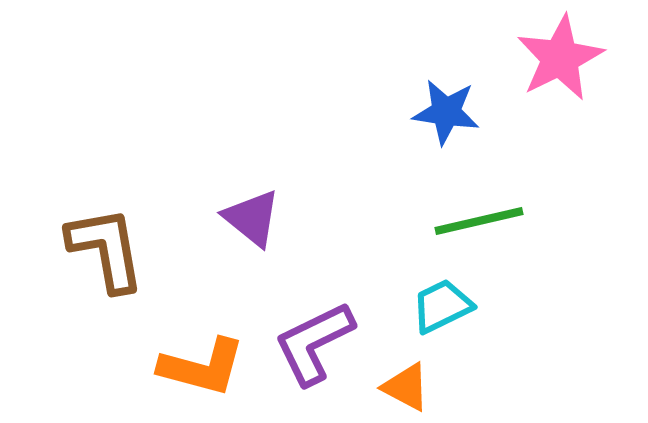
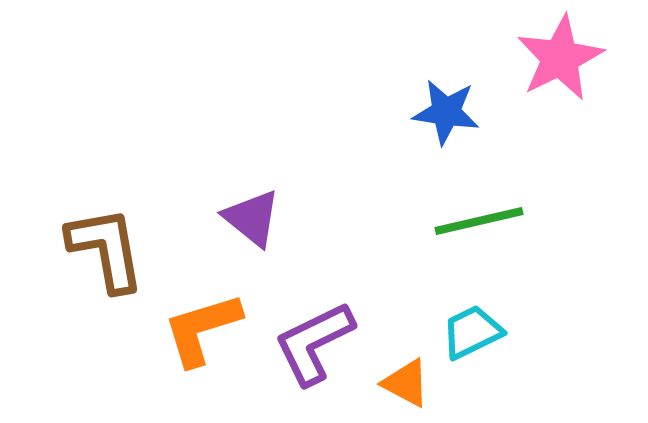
cyan trapezoid: moved 30 px right, 26 px down
orange L-shape: moved 38 px up; rotated 148 degrees clockwise
orange triangle: moved 4 px up
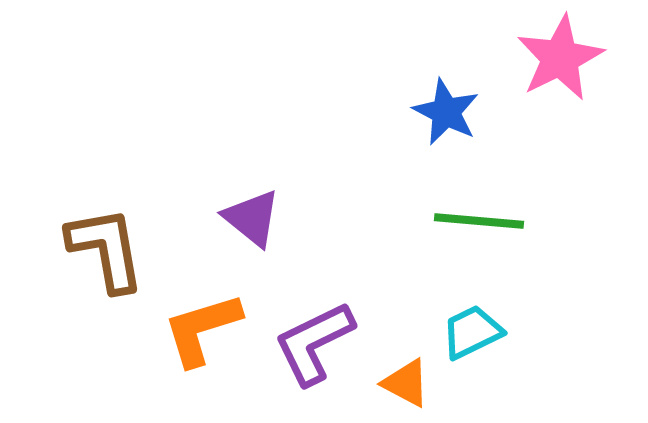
blue star: rotated 18 degrees clockwise
green line: rotated 18 degrees clockwise
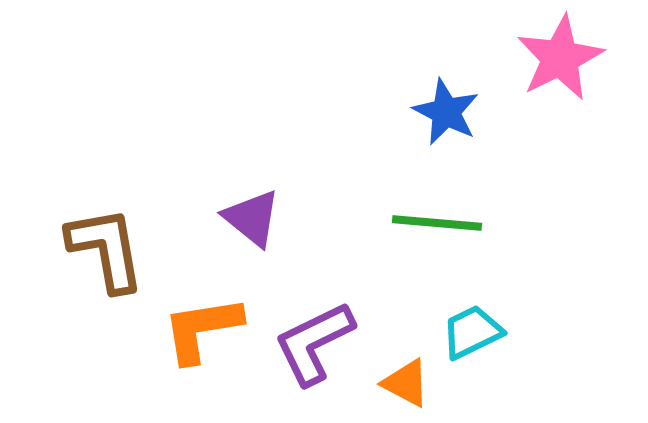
green line: moved 42 px left, 2 px down
orange L-shape: rotated 8 degrees clockwise
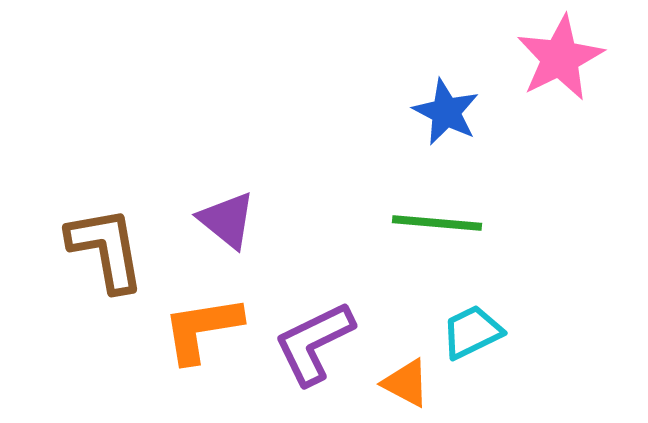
purple triangle: moved 25 px left, 2 px down
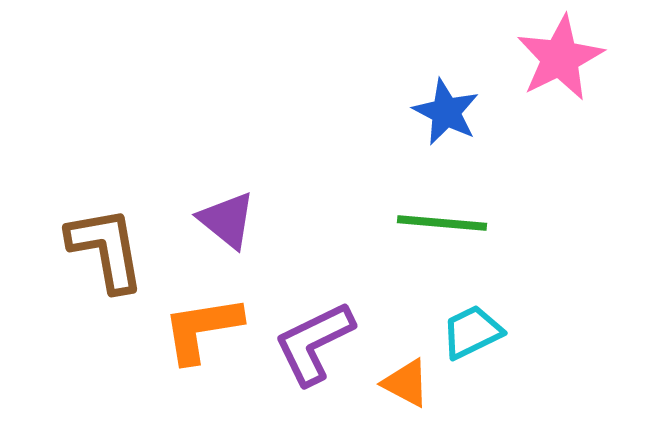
green line: moved 5 px right
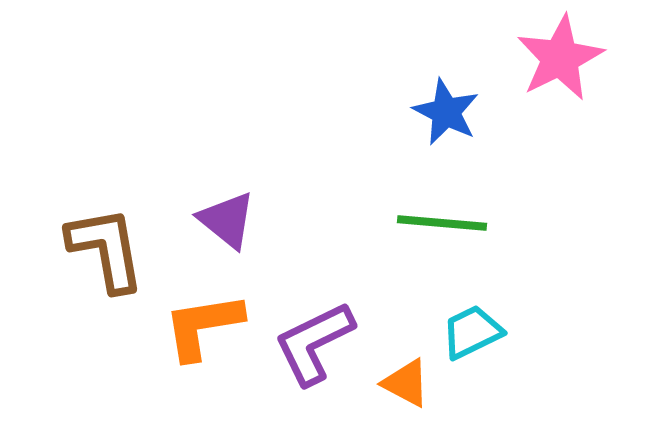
orange L-shape: moved 1 px right, 3 px up
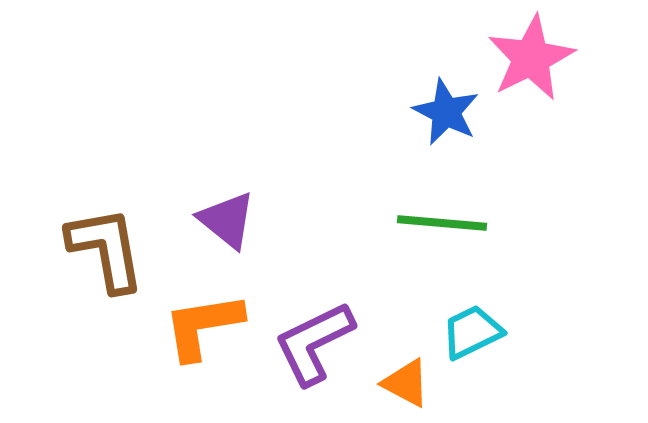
pink star: moved 29 px left
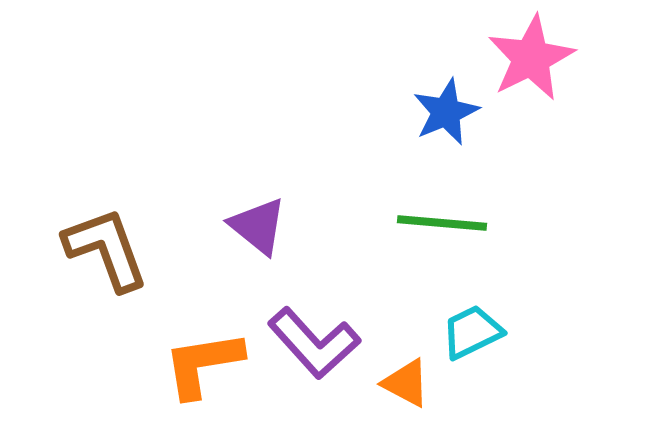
blue star: rotated 22 degrees clockwise
purple triangle: moved 31 px right, 6 px down
brown L-shape: rotated 10 degrees counterclockwise
orange L-shape: moved 38 px down
purple L-shape: rotated 106 degrees counterclockwise
